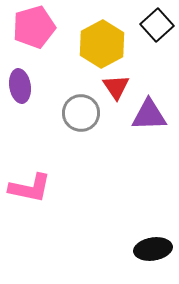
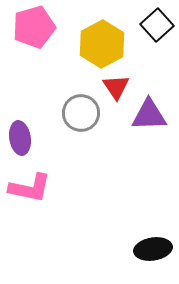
purple ellipse: moved 52 px down
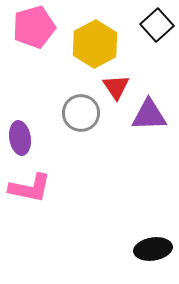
yellow hexagon: moved 7 px left
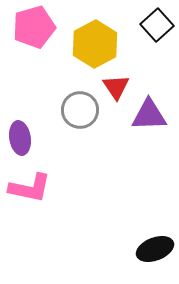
gray circle: moved 1 px left, 3 px up
black ellipse: moved 2 px right; rotated 12 degrees counterclockwise
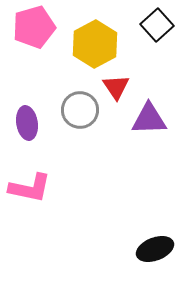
purple triangle: moved 4 px down
purple ellipse: moved 7 px right, 15 px up
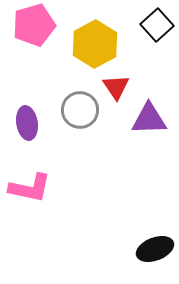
pink pentagon: moved 2 px up
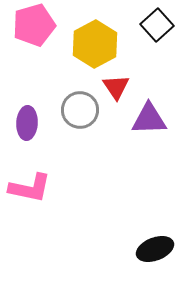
purple ellipse: rotated 12 degrees clockwise
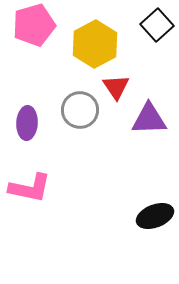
black ellipse: moved 33 px up
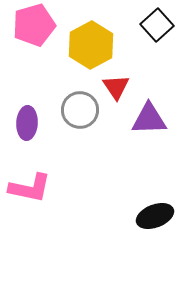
yellow hexagon: moved 4 px left, 1 px down
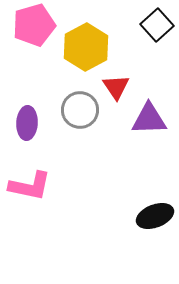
yellow hexagon: moved 5 px left, 2 px down
pink L-shape: moved 2 px up
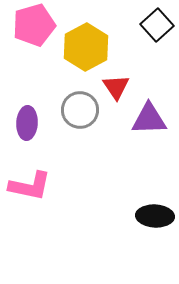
black ellipse: rotated 24 degrees clockwise
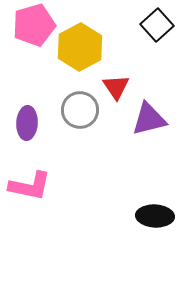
yellow hexagon: moved 6 px left
purple triangle: rotated 12 degrees counterclockwise
